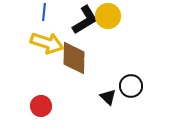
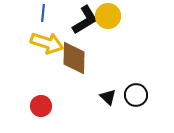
blue line: moved 1 px left, 1 px down
black circle: moved 5 px right, 9 px down
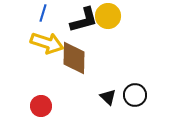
blue line: rotated 12 degrees clockwise
black L-shape: moved 1 px left; rotated 16 degrees clockwise
black circle: moved 1 px left
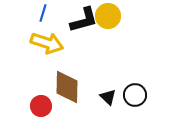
brown diamond: moved 7 px left, 29 px down
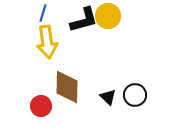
yellow arrow: moved 1 px up; rotated 64 degrees clockwise
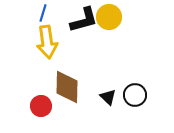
yellow circle: moved 1 px right, 1 px down
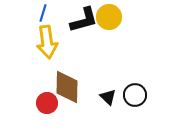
red circle: moved 6 px right, 3 px up
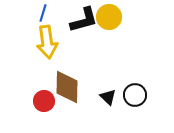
red circle: moved 3 px left, 2 px up
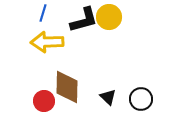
yellow arrow: rotated 96 degrees clockwise
black circle: moved 6 px right, 4 px down
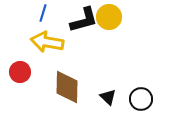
yellow arrow: rotated 12 degrees clockwise
red circle: moved 24 px left, 29 px up
